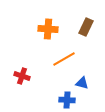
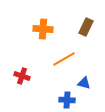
orange cross: moved 5 px left
blue triangle: moved 2 px right
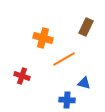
orange cross: moved 9 px down; rotated 12 degrees clockwise
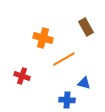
brown rectangle: rotated 54 degrees counterclockwise
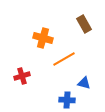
brown rectangle: moved 2 px left, 3 px up
red cross: rotated 35 degrees counterclockwise
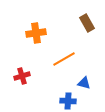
brown rectangle: moved 3 px right, 1 px up
orange cross: moved 7 px left, 5 px up; rotated 24 degrees counterclockwise
blue cross: moved 1 px right, 1 px down
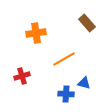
brown rectangle: rotated 12 degrees counterclockwise
blue cross: moved 2 px left, 7 px up
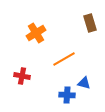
brown rectangle: moved 3 px right; rotated 24 degrees clockwise
orange cross: rotated 24 degrees counterclockwise
red cross: rotated 28 degrees clockwise
blue cross: moved 1 px right, 1 px down
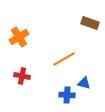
brown rectangle: rotated 54 degrees counterclockwise
orange cross: moved 17 px left, 4 px down
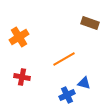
red cross: moved 1 px down
blue cross: rotated 28 degrees counterclockwise
